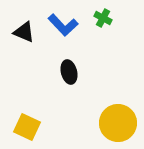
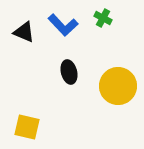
yellow circle: moved 37 px up
yellow square: rotated 12 degrees counterclockwise
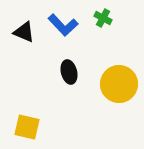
yellow circle: moved 1 px right, 2 px up
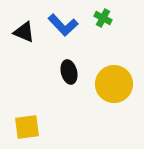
yellow circle: moved 5 px left
yellow square: rotated 20 degrees counterclockwise
